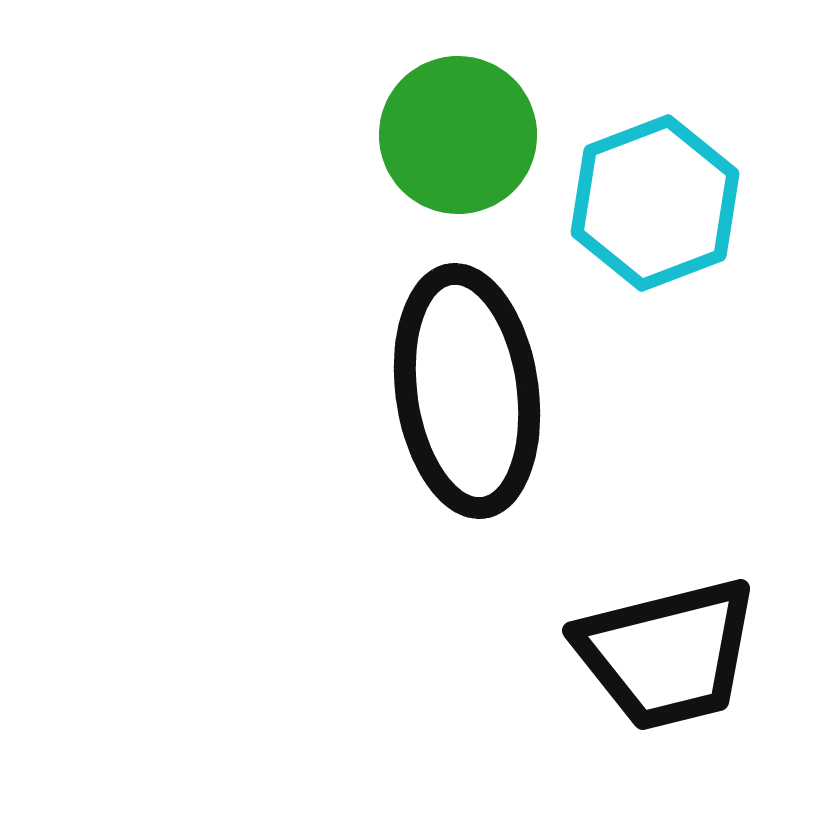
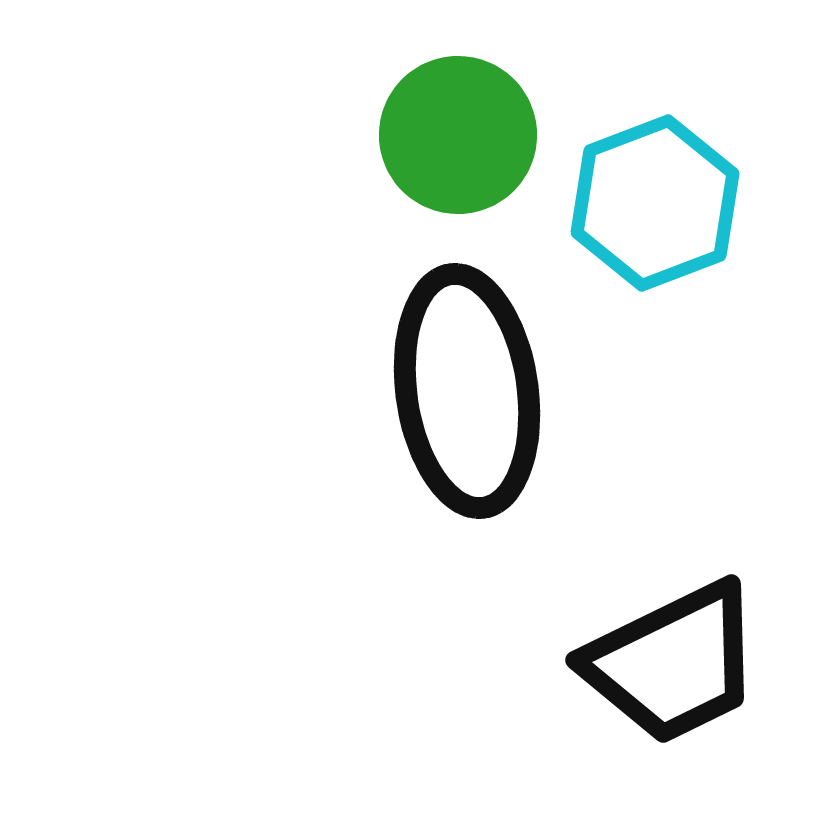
black trapezoid: moved 6 px right, 9 px down; rotated 12 degrees counterclockwise
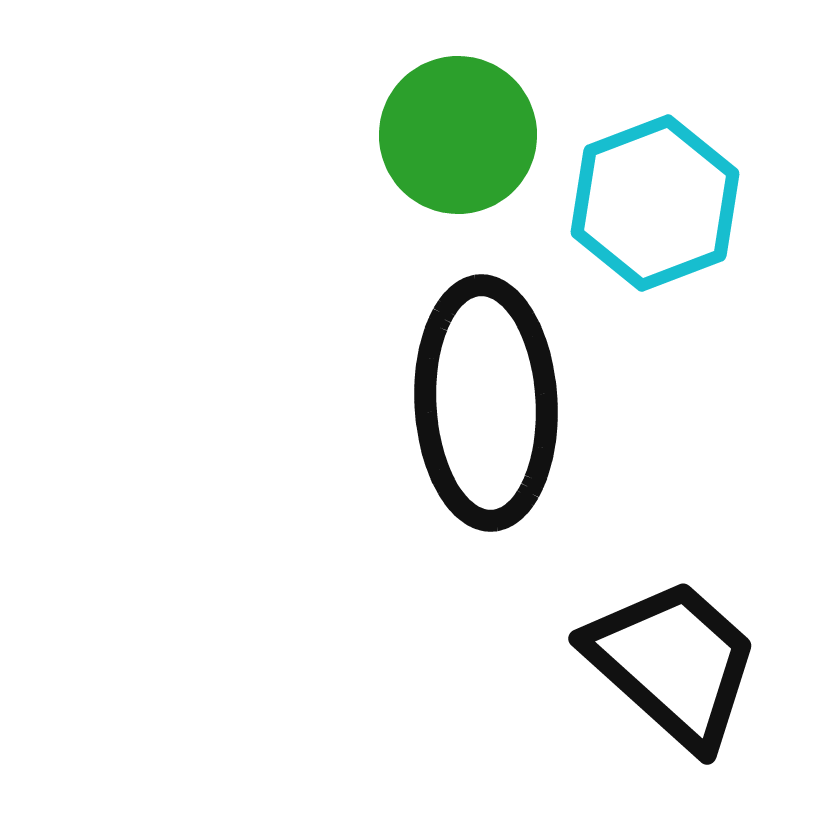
black ellipse: moved 19 px right, 12 px down; rotated 5 degrees clockwise
black trapezoid: rotated 112 degrees counterclockwise
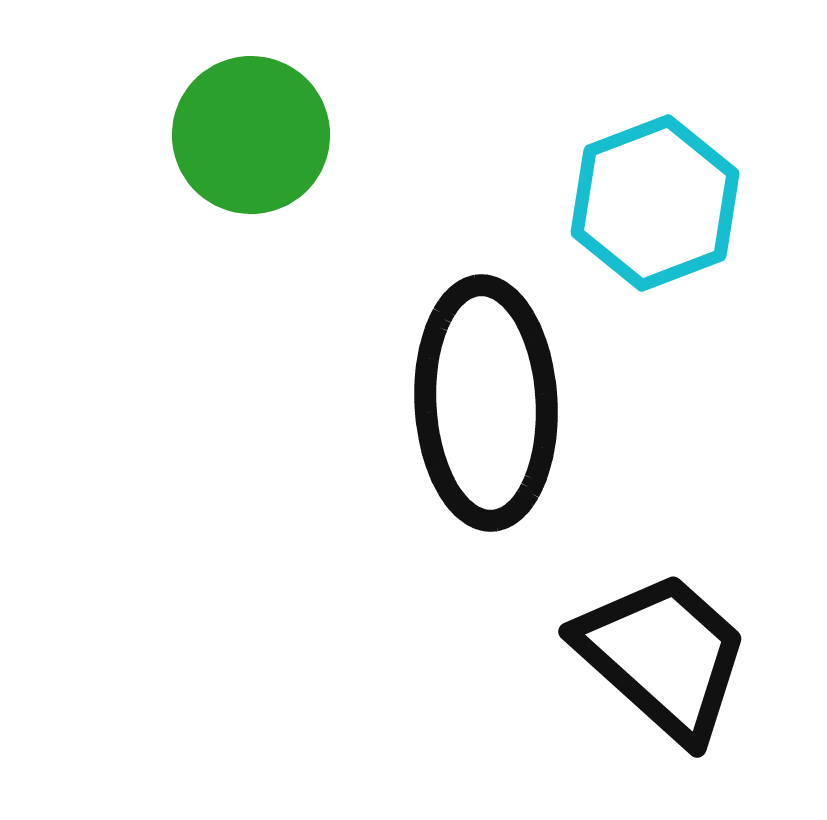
green circle: moved 207 px left
black trapezoid: moved 10 px left, 7 px up
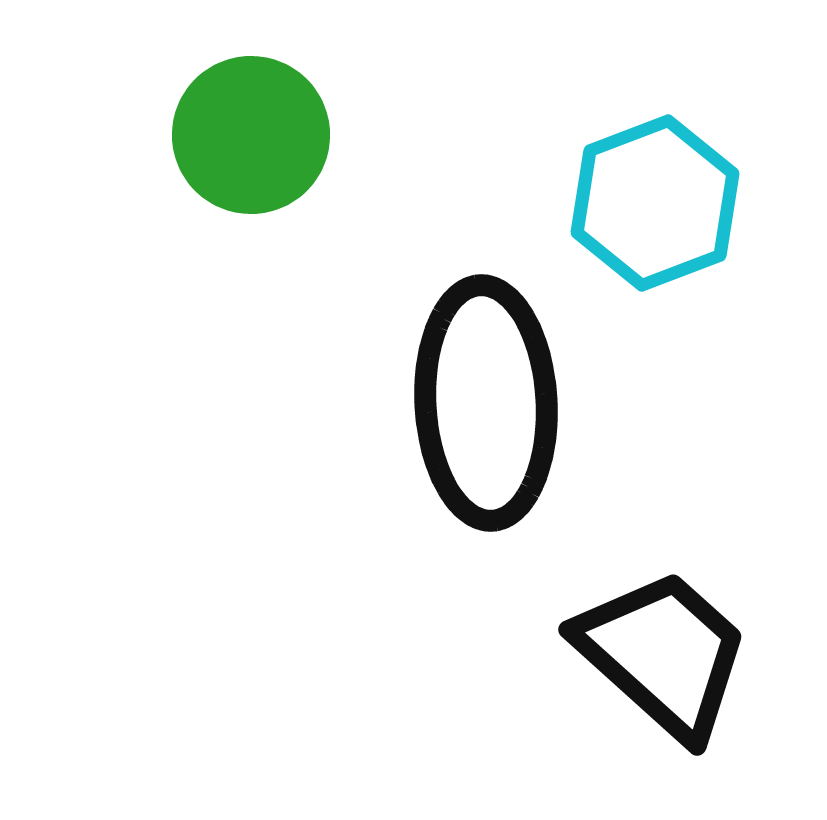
black trapezoid: moved 2 px up
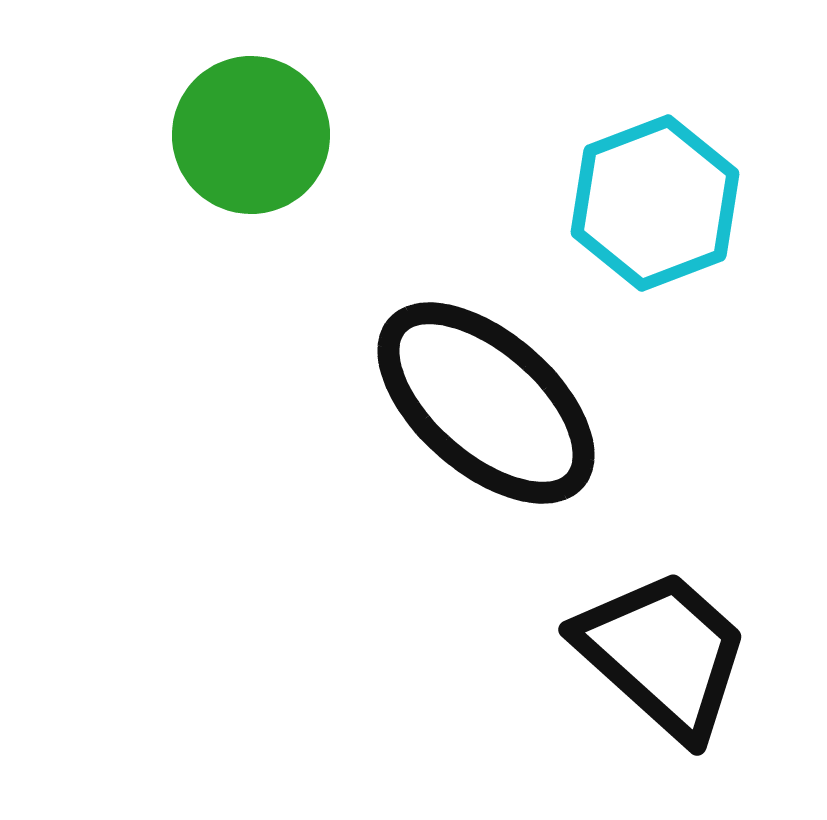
black ellipse: rotated 46 degrees counterclockwise
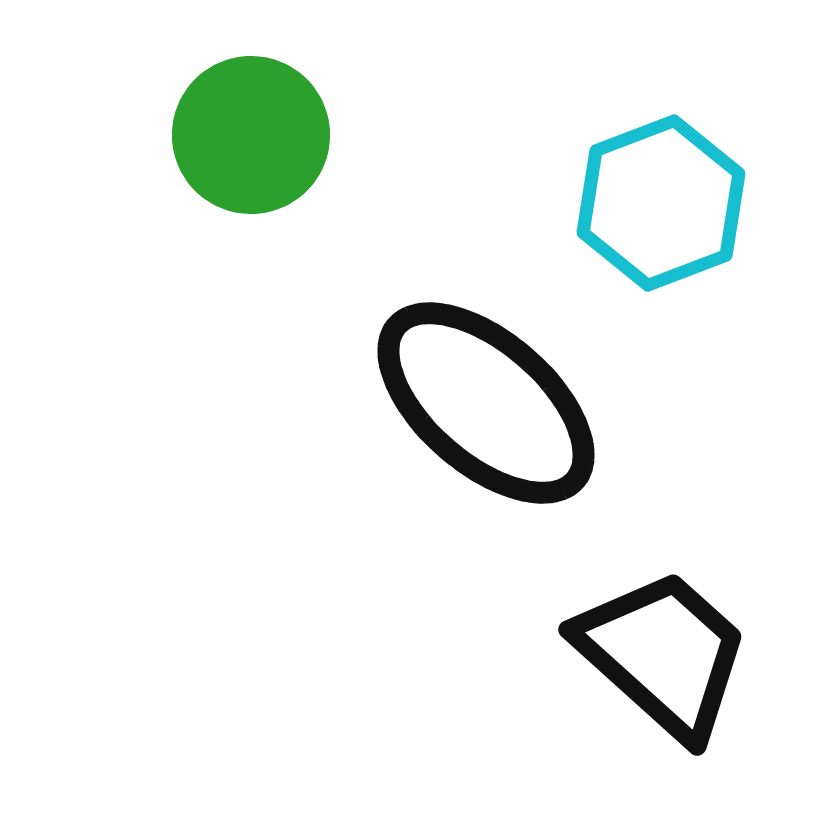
cyan hexagon: moved 6 px right
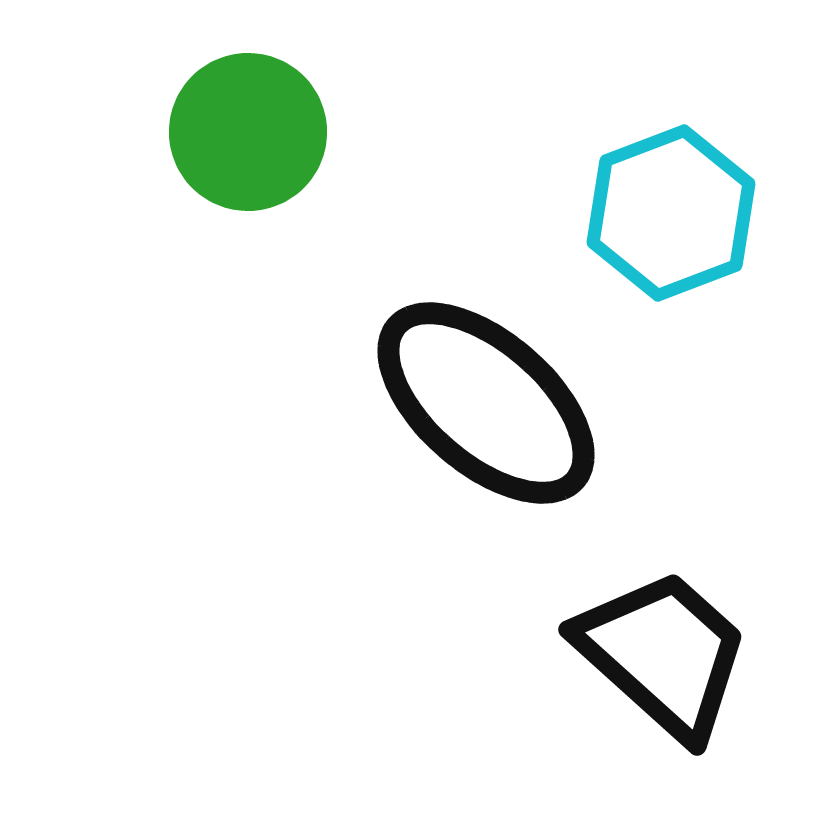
green circle: moved 3 px left, 3 px up
cyan hexagon: moved 10 px right, 10 px down
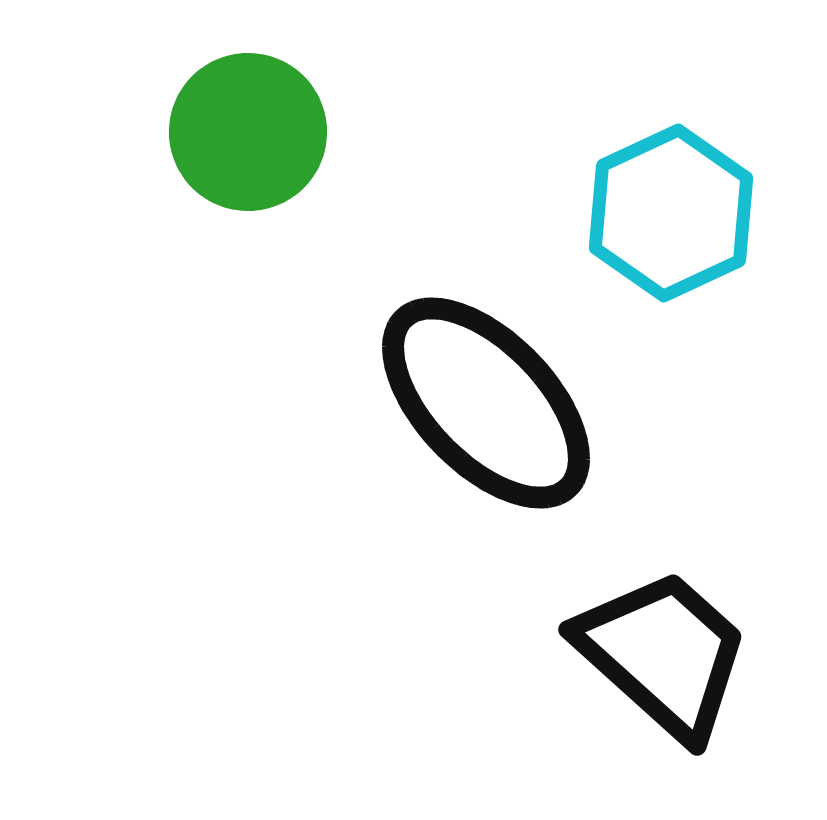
cyan hexagon: rotated 4 degrees counterclockwise
black ellipse: rotated 5 degrees clockwise
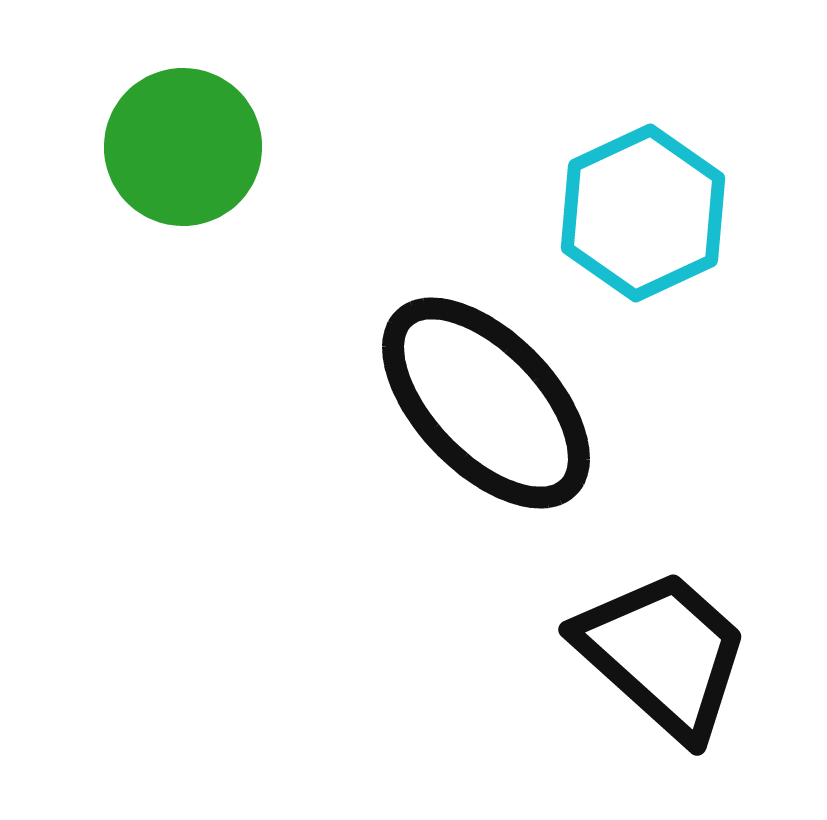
green circle: moved 65 px left, 15 px down
cyan hexagon: moved 28 px left
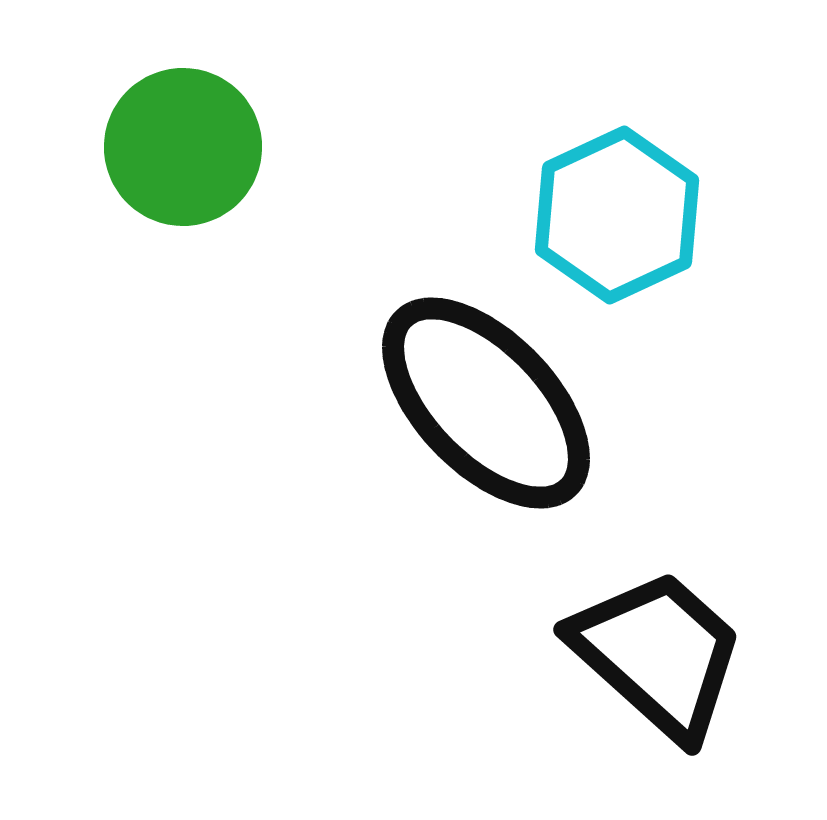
cyan hexagon: moved 26 px left, 2 px down
black trapezoid: moved 5 px left
